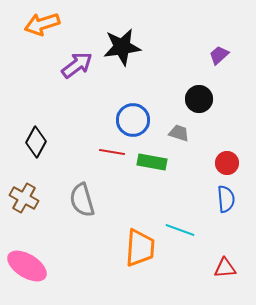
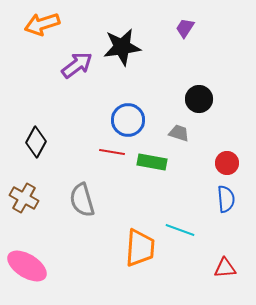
purple trapezoid: moved 34 px left, 27 px up; rotated 15 degrees counterclockwise
blue circle: moved 5 px left
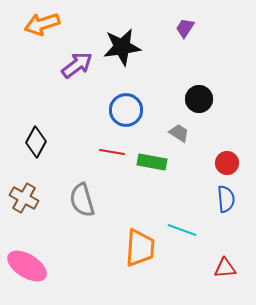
blue circle: moved 2 px left, 10 px up
gray trapezoid: rotated 15 degrees clockwise
cyan line: moved 2 px right
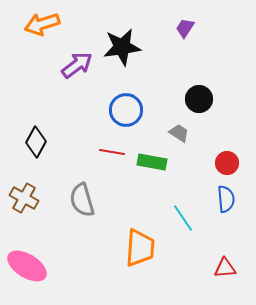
cyan line: moved 1 px right, 12 px up; rotated 36 degrees clockwise
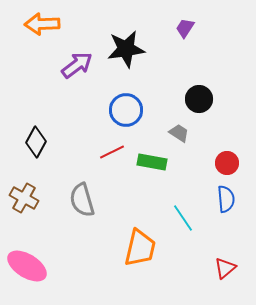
orange arrow: rotated 16 degrees clockwise
black star: moved 4 px right, 2 px down
red line: rotated 35 degrees counterclockwise
orange trapezoid: rotated 9 degrees clockwise
red triangle: rotated 35 degrees counterclockwise
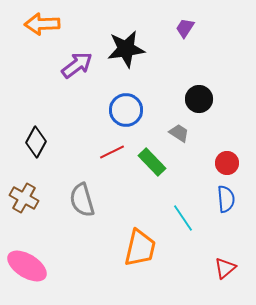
green rectangle: rotated 36 degrees clockwise
